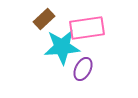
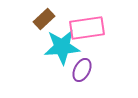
purple ellipse: moved 1 px left, 1 px down
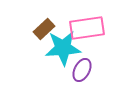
brown rectangle: moved 10 px down
cyan star: moved 1 px right, 1 px down
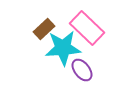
pink rectangle: rotated 52 degrees clockwise
purple ellipse: rotated 65 degrees counterclockwise
